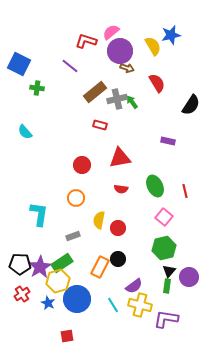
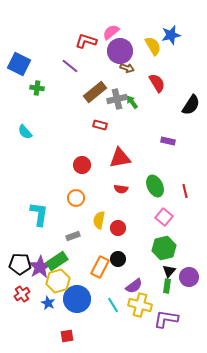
green rectangle at (62, 263): moved 5 px left, 2 px up
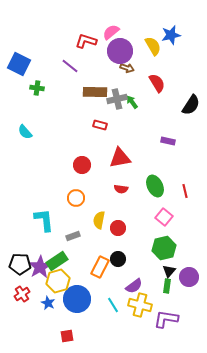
brown rectangle at (95, 92): rotated 40 degrees clockwise
cyan L-shape at (39, 214): moved 5 px right, 6 px down; rotated 15 degrees counterclockwise
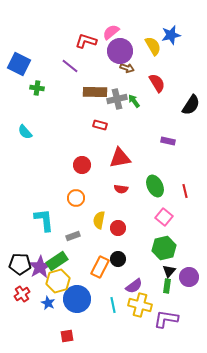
green arrow at (132, 102): moved 2 px right, 1 px up
cyan line at (113, 305): rotated 21 degrees clockwise
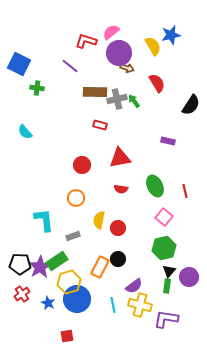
purple circle at (120, 51): moved 1 px left, 2 px down
yellow hexagon at (58, 281): moved 11 px right, 1 px down
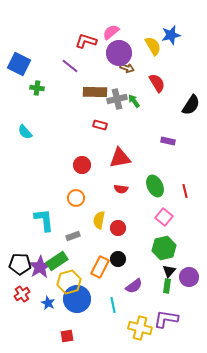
yellow cross at (140, 305): moved 23 px down
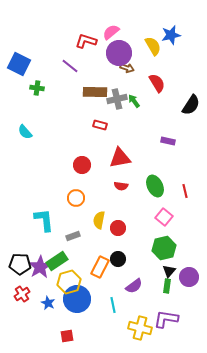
red semicircle at (121, 189): moved 3 px up
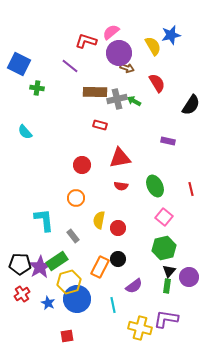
green arrow at (134, 101): rotated 24 degrees counterclockwise
red line at (185, 191): moved 6 px right, 2 px up
gray rectangle at (73, 236): rotated 72 degrees clockwise
